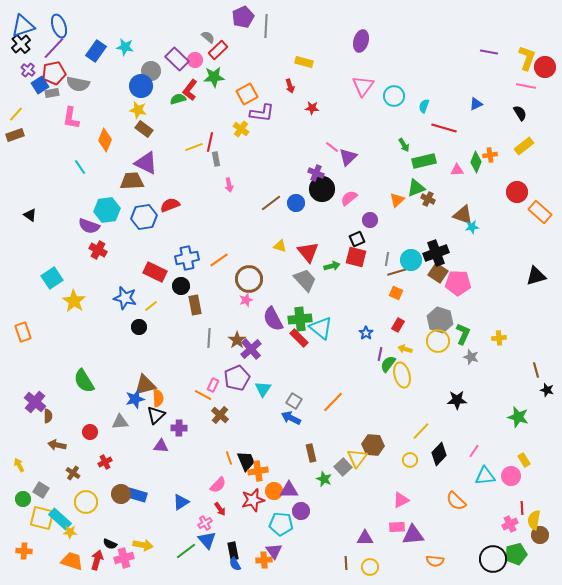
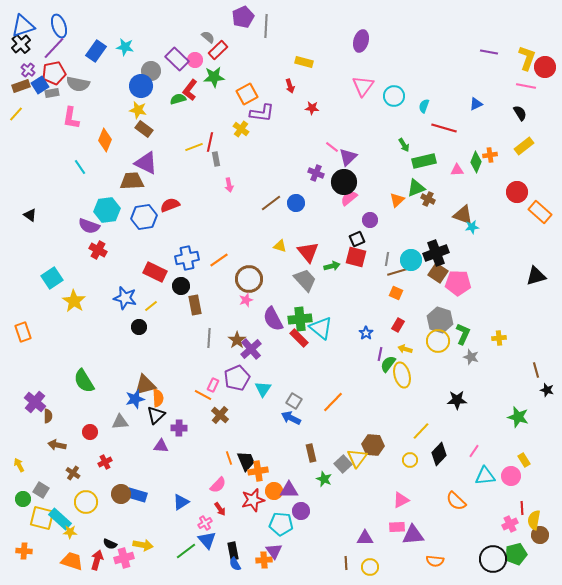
brown rectangle at (15, 135): moved 6 px right, 49 px up
black circle at (322, 189): moved 22 px right, 7 px up
gray square at (343, 467): moved 3 px up
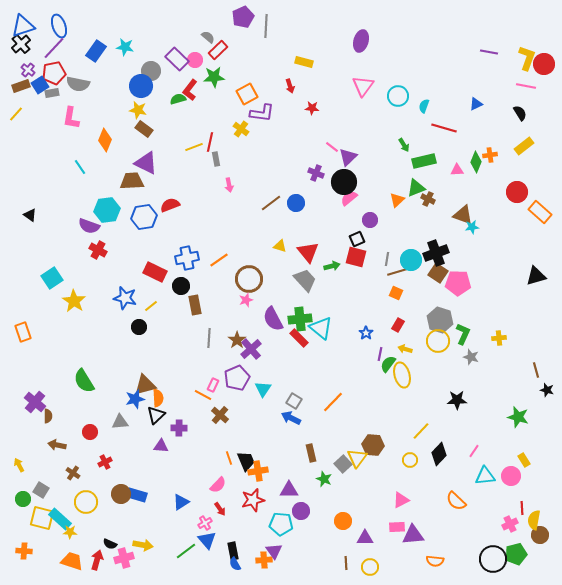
red circle at (545, 67): moved 1 px left, 3 px up
cyan circle at (394, 96): moved 4 px right
orange circle at (274, 491): moved 69 px right, 30 px down
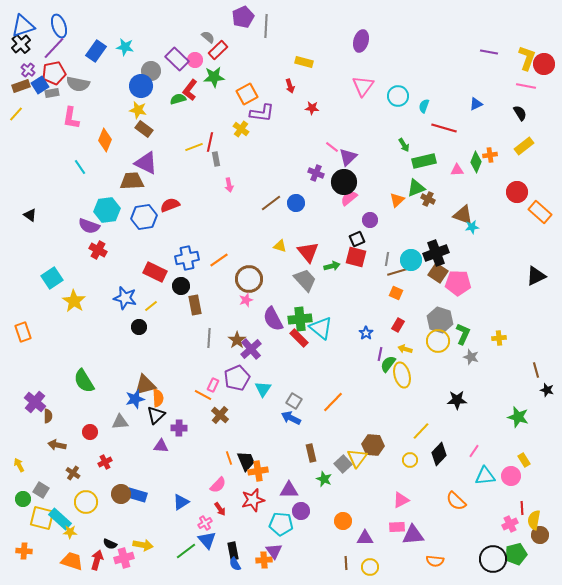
black triangle at (536, 276): rotated 10 degrees counterclockwise
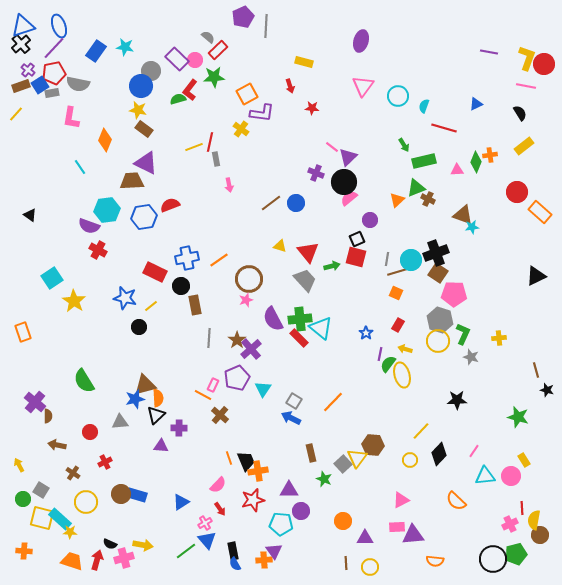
pink pentagon at (458, 283): moved 4 px left, 11 px down
